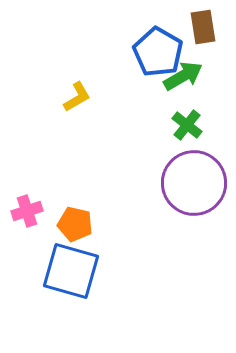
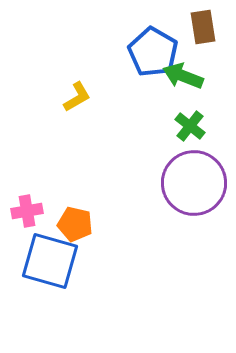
blue pentagon: moved 5 px left
green arrow: rotated 129 degrees counterclockwise
green cross: moved 3 px right, 1 px down
pink cross: rotated 8 degrees clockwise
blue square: moved 21 px left, 10 px up
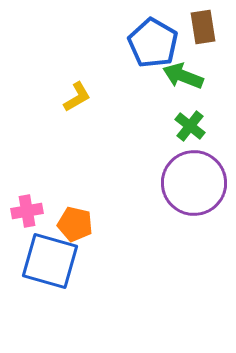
blue pentagon: moved 9 px up
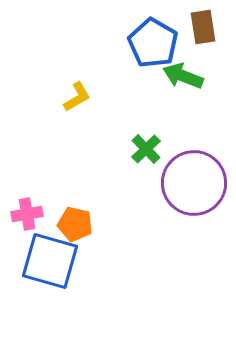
green cross: moved 44 px left, 23 px down; rotated 8 degrees clockwise
pink cross: moved 3 px down
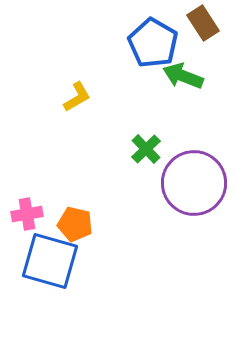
brown rectangle: moved 4 px up; rotated 24 degrees counterclockwise
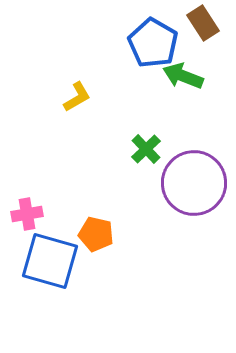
orange pentagon: moved 21 px right, 10 px down
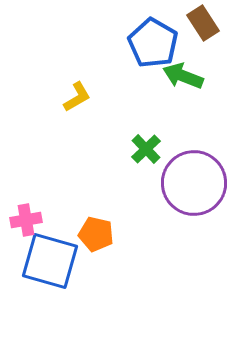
pink cross: moved 1 px left, 6 px down
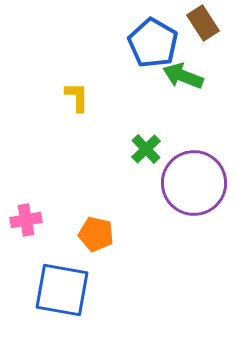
yellow L-shape: rotated 60 degrees counterclockwise
blue square: moved 12 px right, 29 px down; rotated 6 degrees counterclockwise
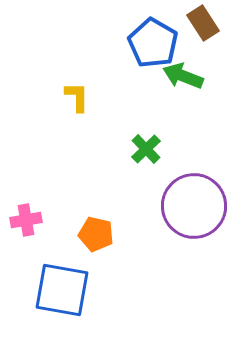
purple circle: moved 23 px down
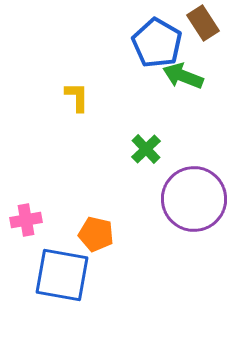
blue pentagon: moved 4 px right
purple circle: moved 7 px up
blue square: moved 15 px up
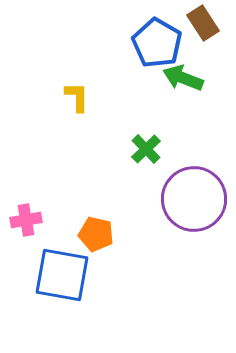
green arrow: moved 2 px down
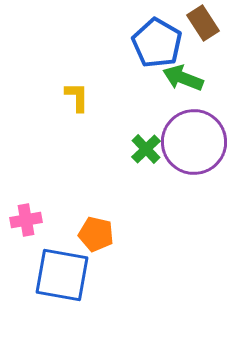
purple circle: moved 57 px up
